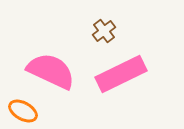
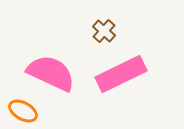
brown cross: rotated 10 degrees counterclockwise
pink semicircle: moved 2 px down
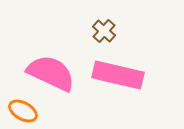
pink rectangle: moved 3 px left, 1 px down; rotated 39 degrees clockwise
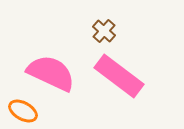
pink rectangle: moved 1 px right, 1 px down; rotated 24 degrees clockwise
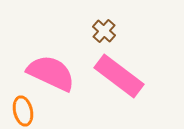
orange ellipse: rotated 48 degrees clockwise
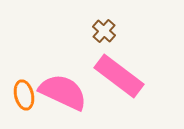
pink semicircle: moved 12 px right, 19 px down
orange ellipse: moved 1 px right, 16 px up
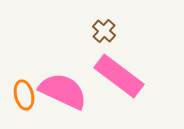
pink semicircle: moved 1 px up
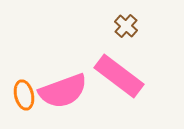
brown cross: moved 22 px right, 5 px up
pink semicircle: rotated 135 degrees clockwise
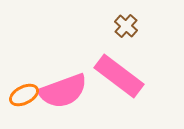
orange ellipse: rotated 76 degrees clockwise
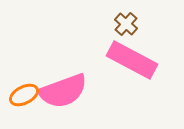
brown cross: moved 2 px up
pink rectangle: moved 13 px right, 16 px up; rotated 9 degrees counterclockwise
